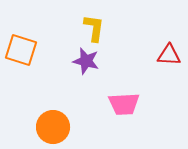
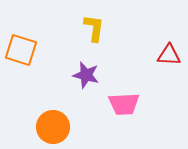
purple star: moved 14 px down
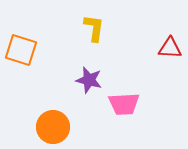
red triangle: moved 1 px right, 7 px up
purple star: moved 3 px right, 5 px down
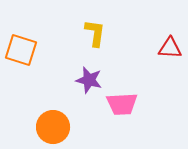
yellow L-shape: moved 1 px right, 5 px down
pink trapezoid: moved 2 px left
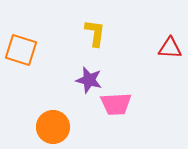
pink trapezoid: moved 6 px left
